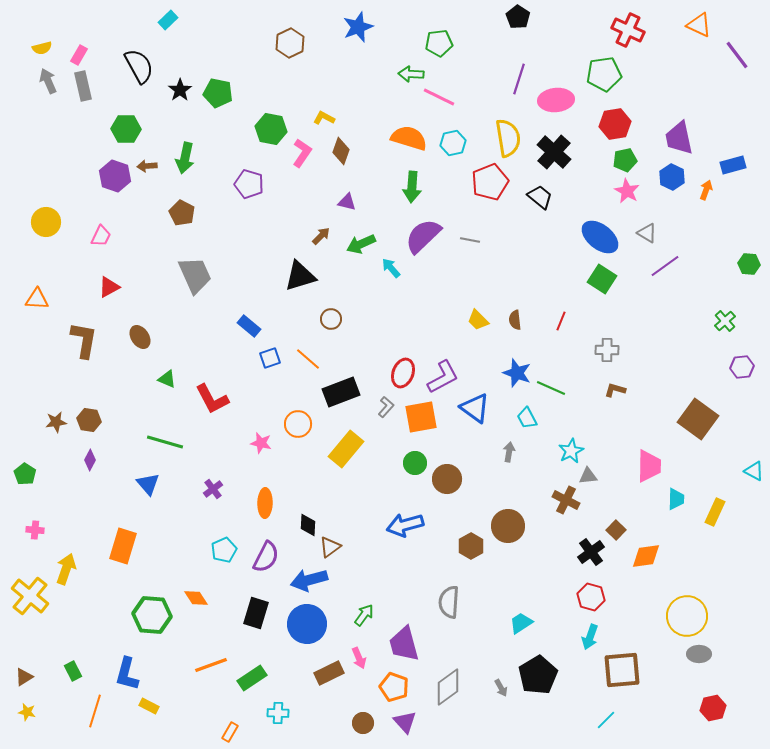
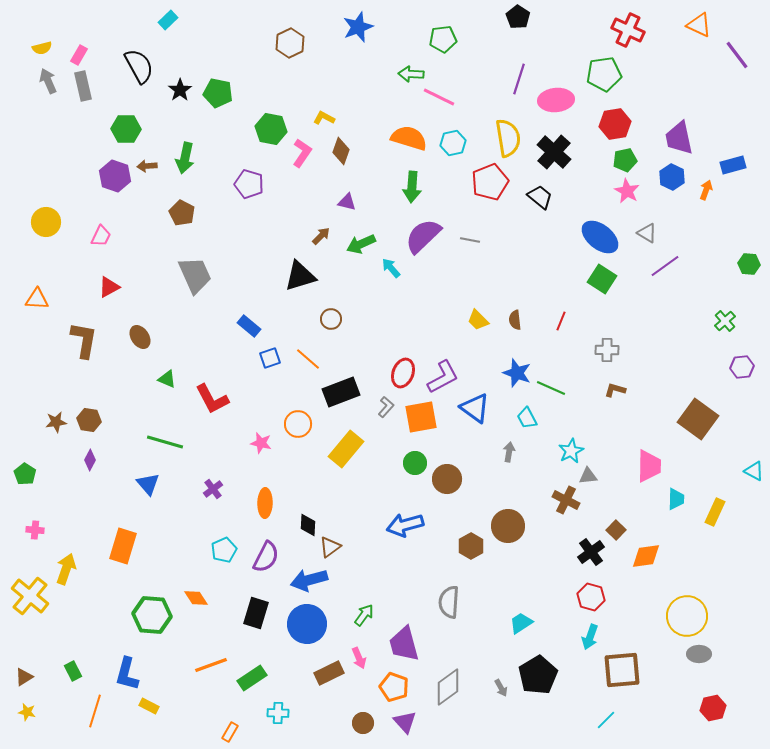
green pentagon at (439, 43): moved 4 px right, 4 px up
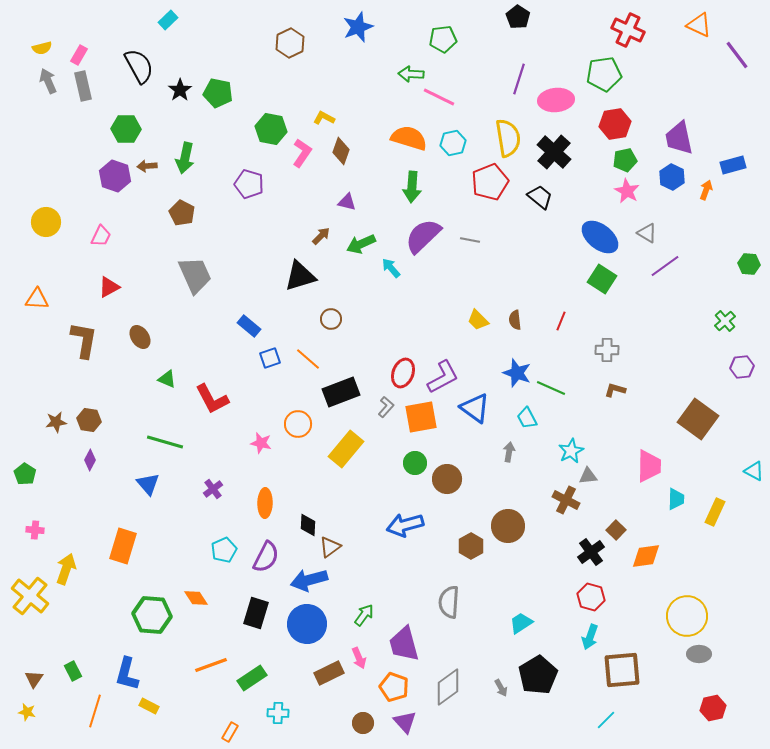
brown triangle at (24, 677): moved 10 px right, 2 px down; rotated 24 degrees counterclockwise
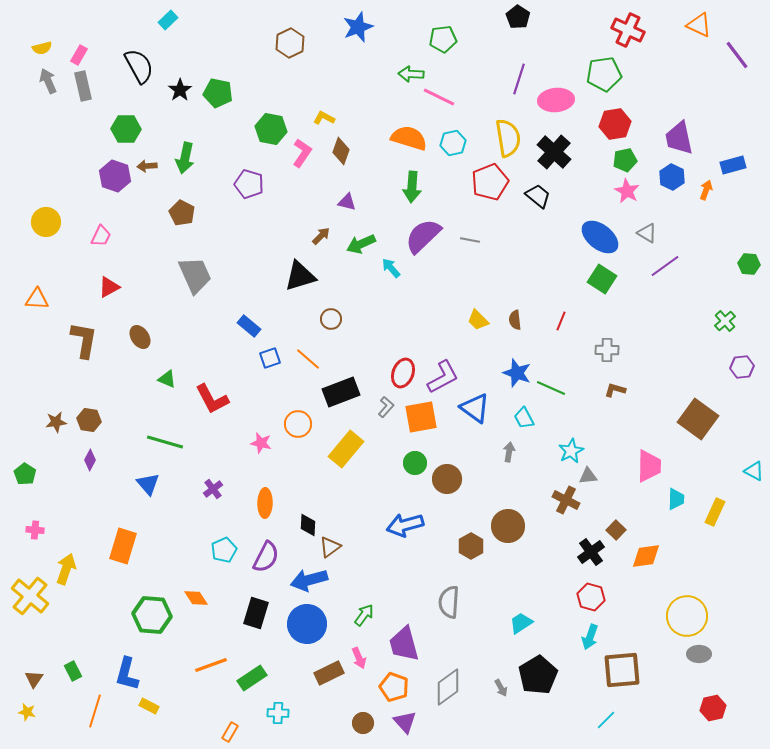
black trapezoid at (540, 197): moved 2 px left, 1 px up
cyan trapezoid at (527, 418): moved 3 px left
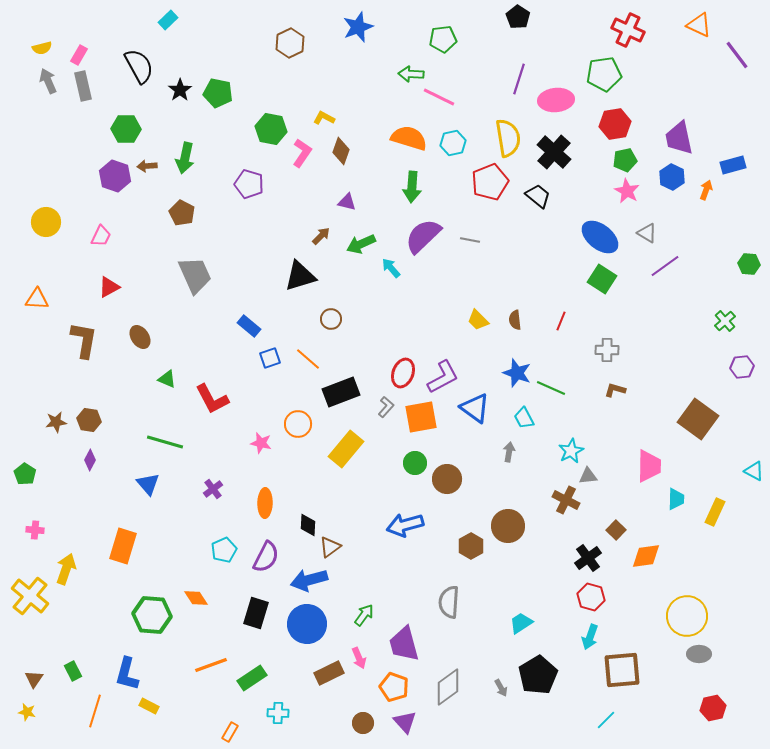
black cross at (591, 552): moved 3 px left, 6 px down
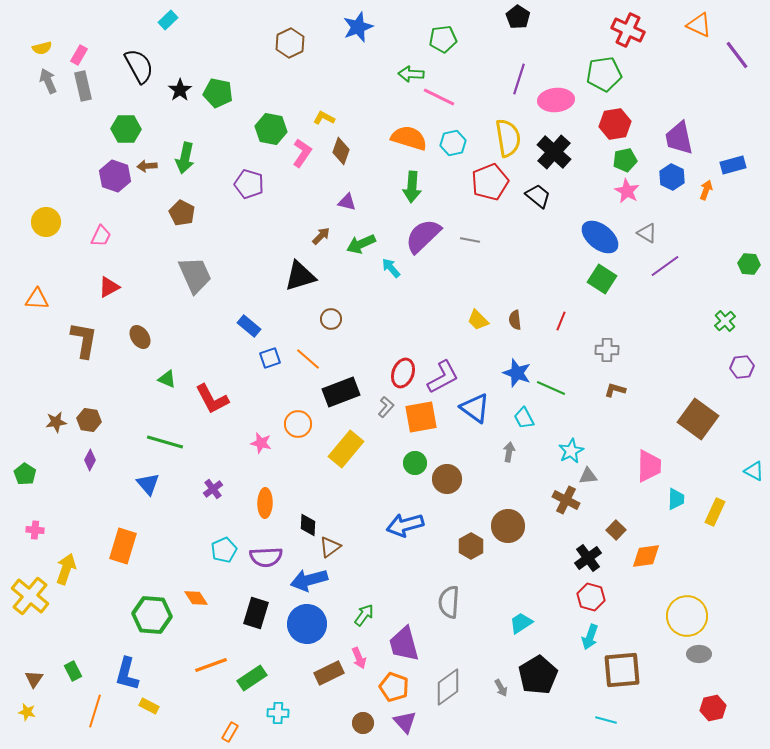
purple semicircle at (266, 557): rotated 60 degrees clockwise
cyan line at (606, 720): rotated 60 degrees clockwise
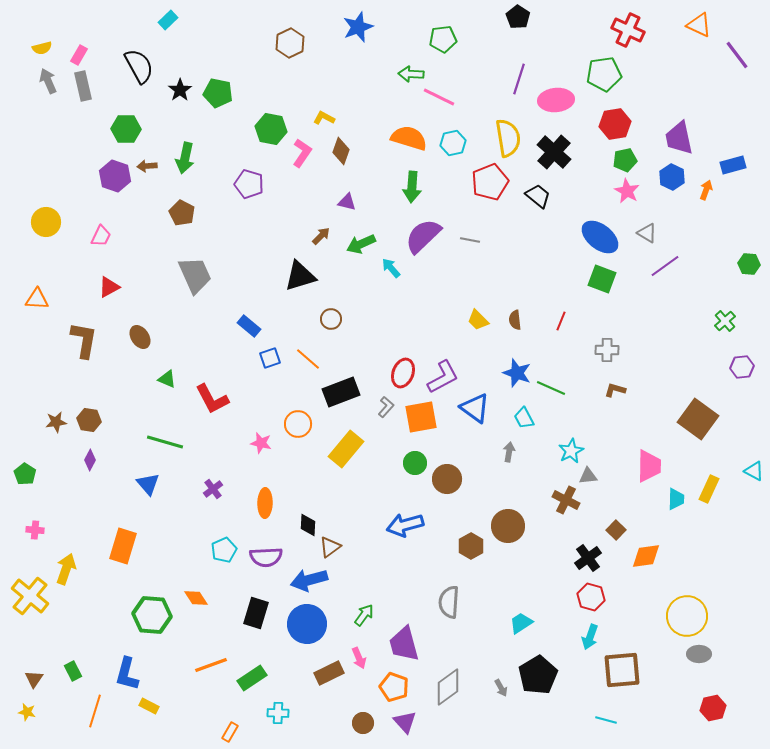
green square at (602, 279): rotated 12 degrees counterclockwise
yellow rectangle at (715, 512): moved 6 px left, 23 px up
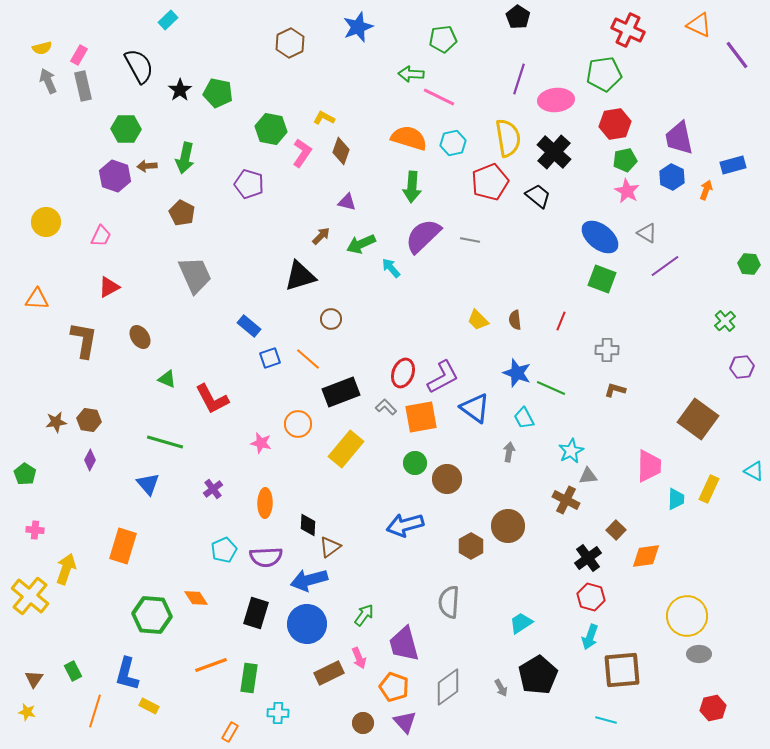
gray L-shape at (386, 407): rotated 85 degrees counterclockwise
green rectangle at (252, 678): moved 3 px left; rotated 48 degrees counterclockwise
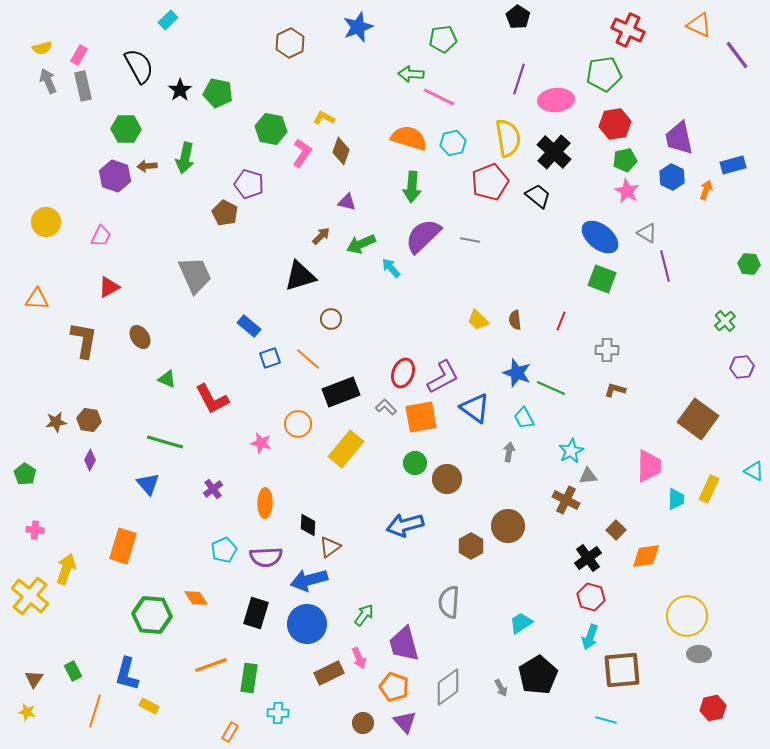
brown pentagon at (182, 213): moved 43 px right
purple line at (665, 266): rotated 68 degrees counterclockwise
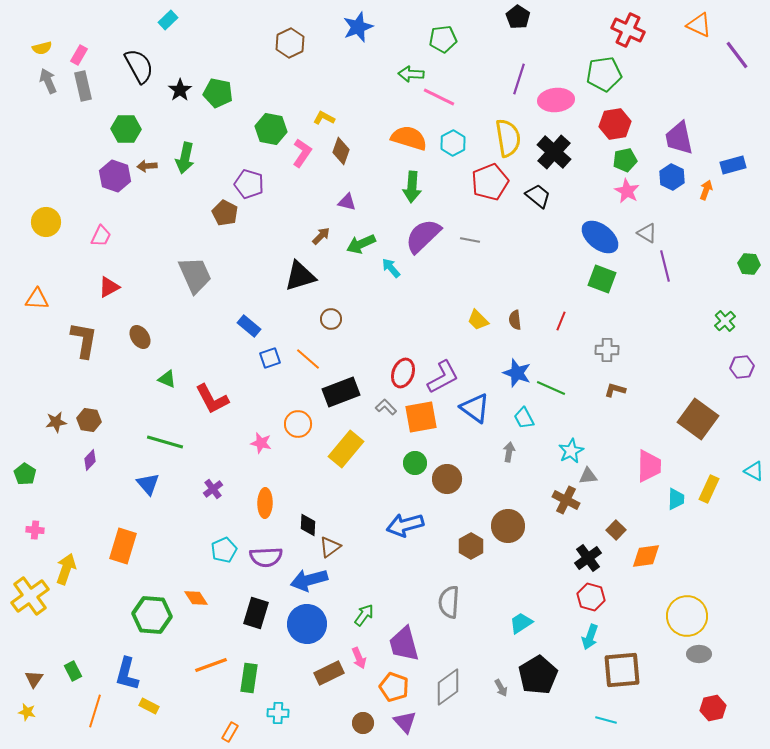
cyan hexagon at (453, 143): rotated 15 degrees counterclockwise
purple diamond at (90, 460): rotated 15 degrees clockwise
yellow cross at (30, 596): rotated 15 degrees clockwise
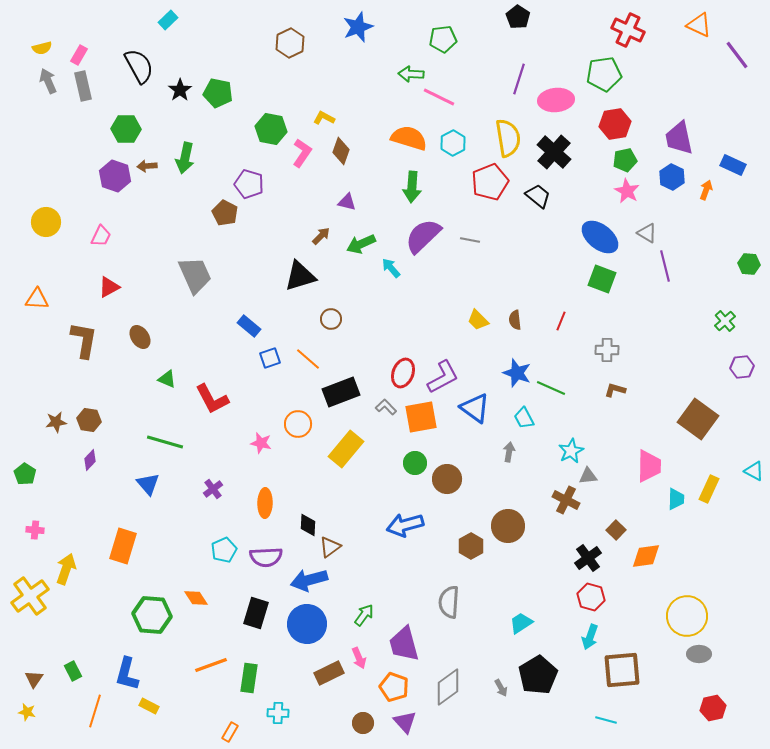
blue rectangle at (733, 165): rotated 40 degrees clockwise
